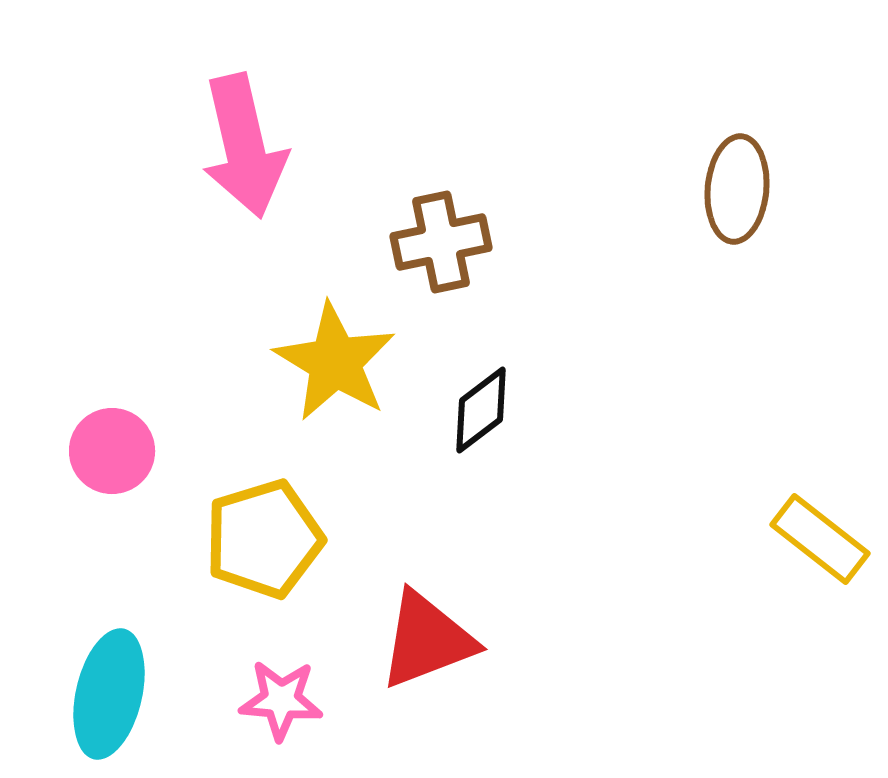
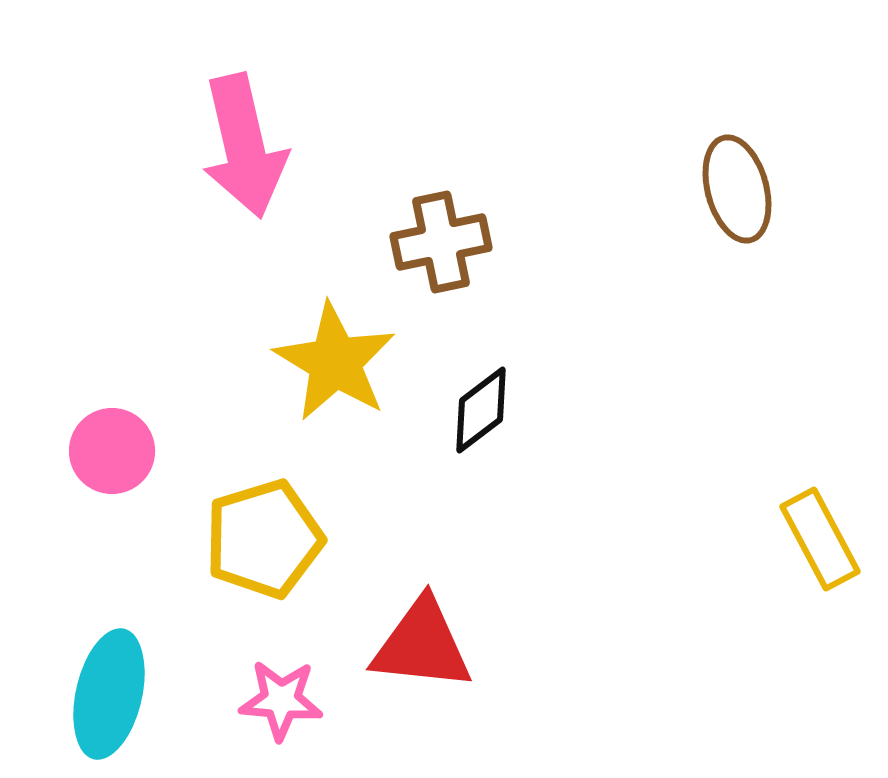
brown ellipse: rotated 20 degrees counterclockwise
yellow rectangle: rotated 24 degrees clockwise
red triangle: moved 5 px left, 5 px down; rotated 27 degrees clockwise
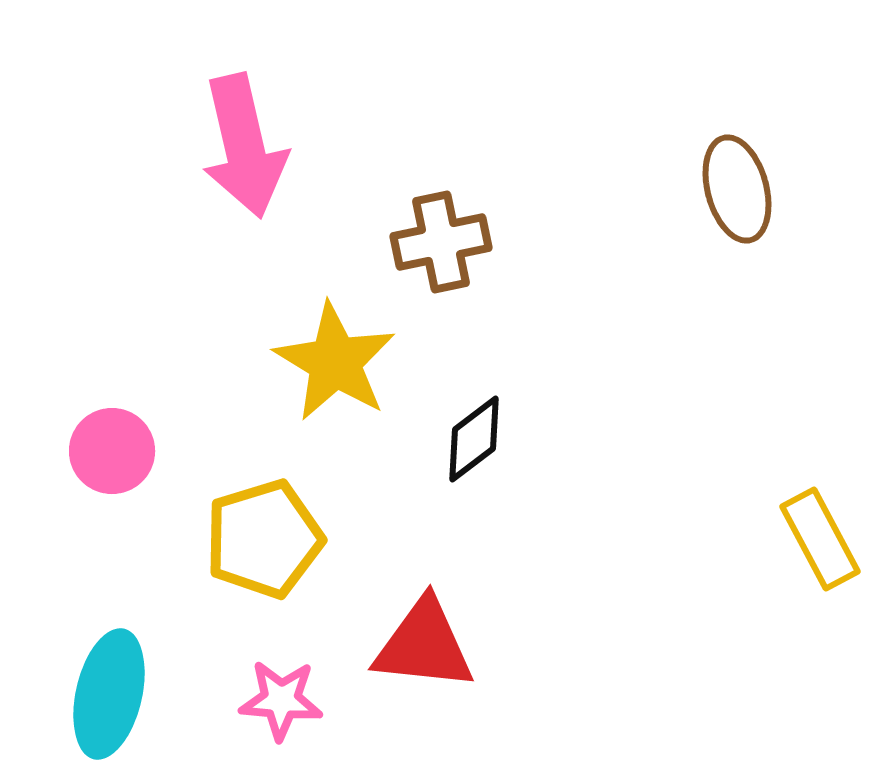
black diamond: moved 7 px left, 29 px down
red triangle: moved 2 px right
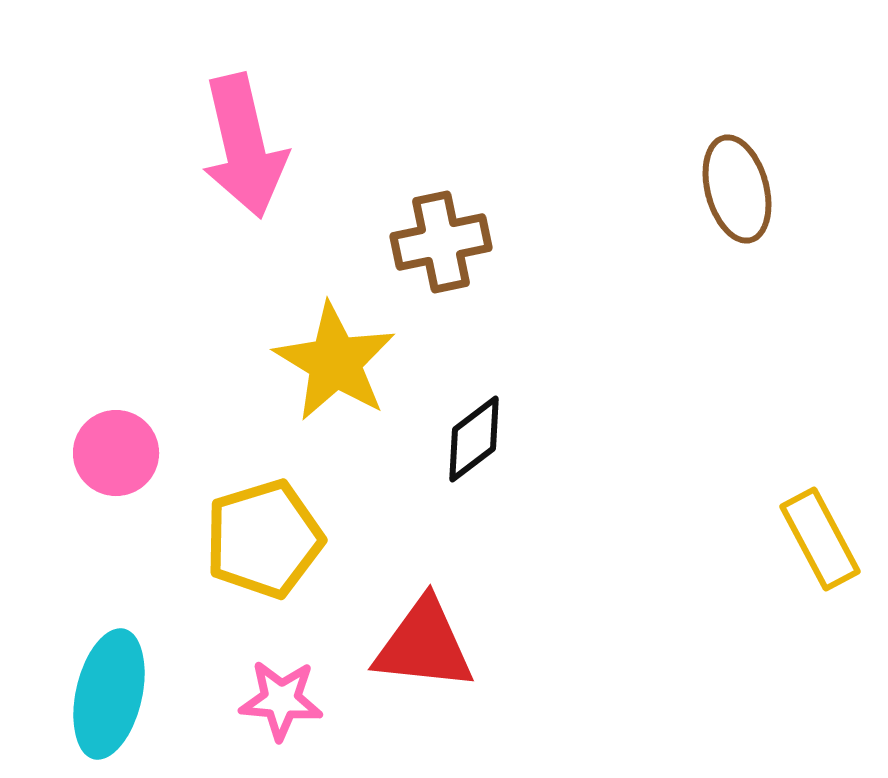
pink circle: moved 4 px right, 2 px down
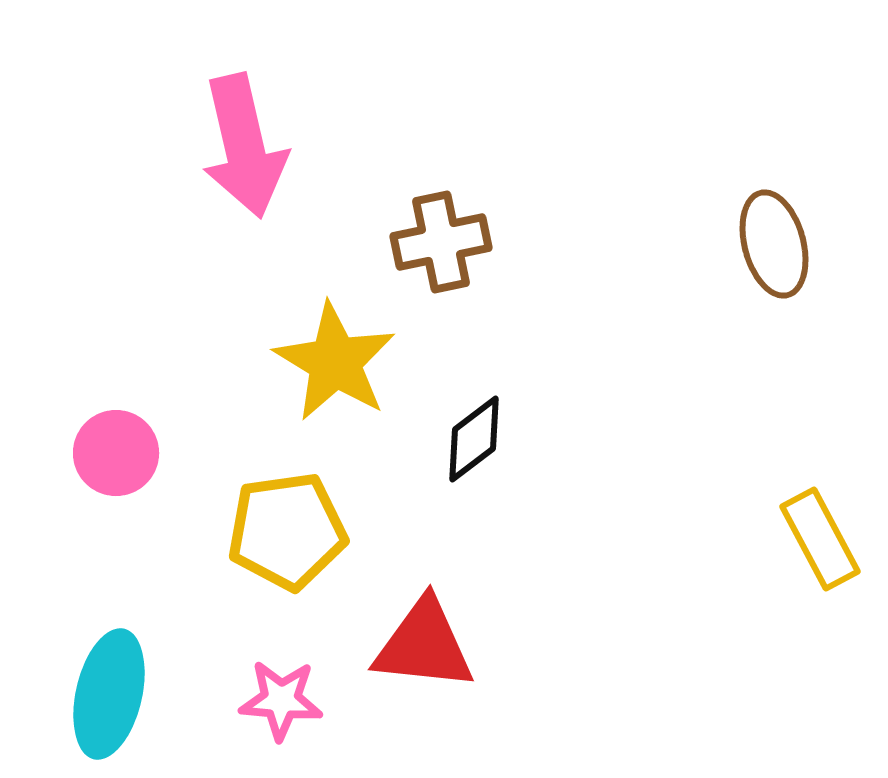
brown ellipse: moved 37 px right, 55 px down
yellow pentagon: moved 23 px right, 8 px up; rotated 9 degrees clockwise
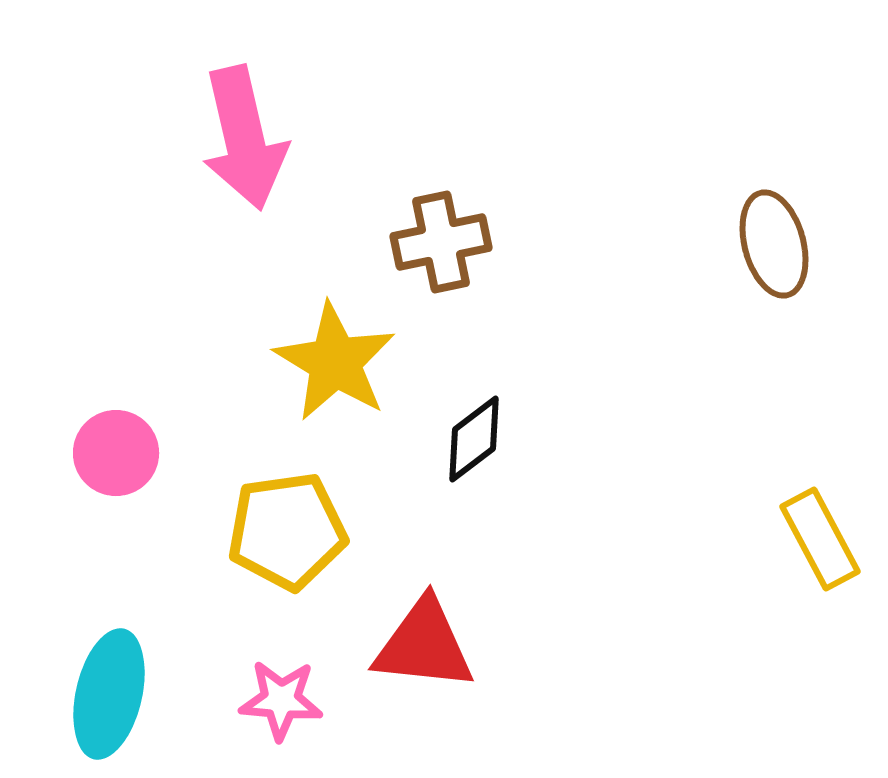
pink arrow: moved 8 px up
